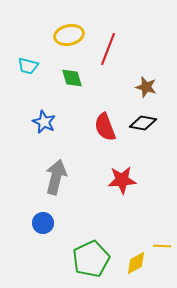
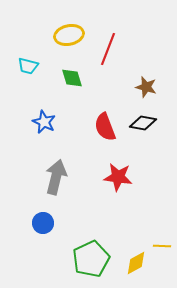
red star: moved 4 px left, 3 px up; rotated 12 degrees clockwise
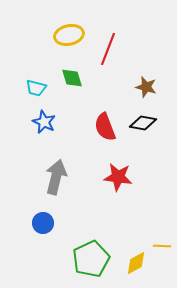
cyan trapezoid: moved 8 px right, 22 px down
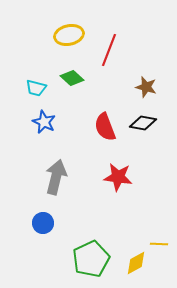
red line: moved 1 px right, 1 px down
green diamond: rotated 30 degrees counterclockwise
yellow line: moved 3 px left, 2 px up
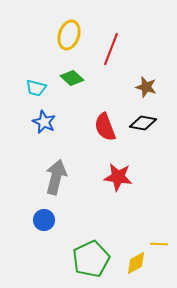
yellow ellipse: rotated 60 degrees counterclockwise
red line: moved 2 px right, 1 px up
blue circle: moved 1 px right, 3 px up
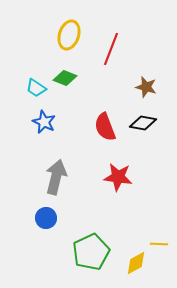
green diamond: moved 7 px left; rotated 20 degrees counterclockwise
cyan trapezoid: rotated 20 degrees clockwise
blue circle: moved 2 px right, 2 px up
green pentagon: moved 7 px up
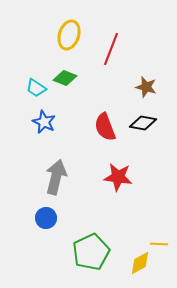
yellow diamond: moved 4 px right
